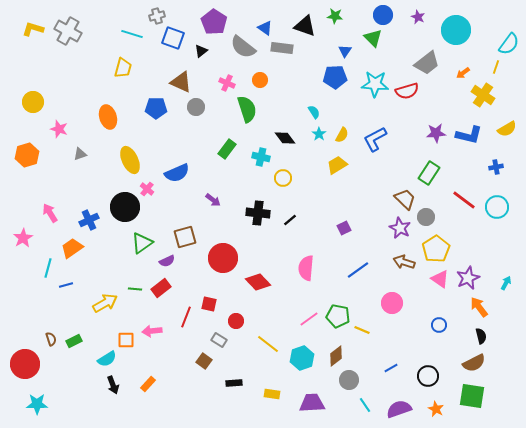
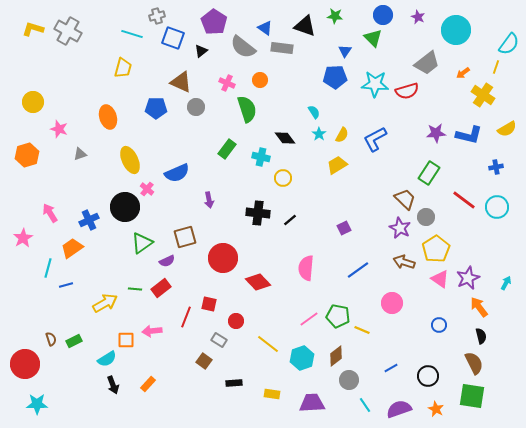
purple arrow at (213, 200): moved 4 px left; rotated 42 degrees clockwise
brown semicircle at (474, 363): rotated 90 degrees counterclockwise
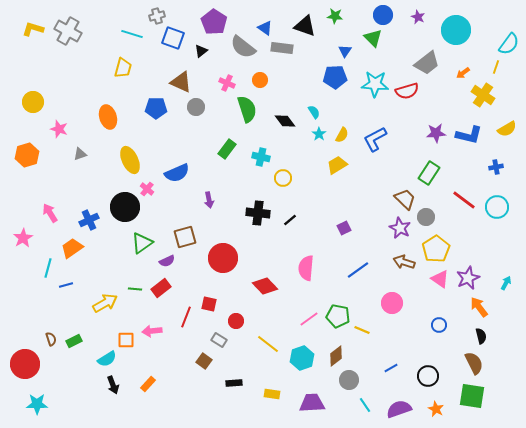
black diamond at (285, 138): moved 17 px up
red diamond at (258, 282): moved 7 px right, 4 px down
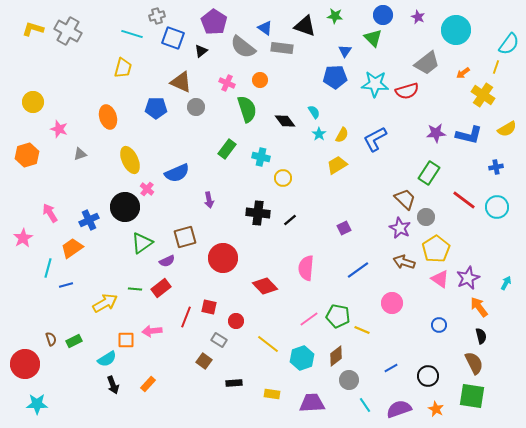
red square at (209, 304): moved 3 px down
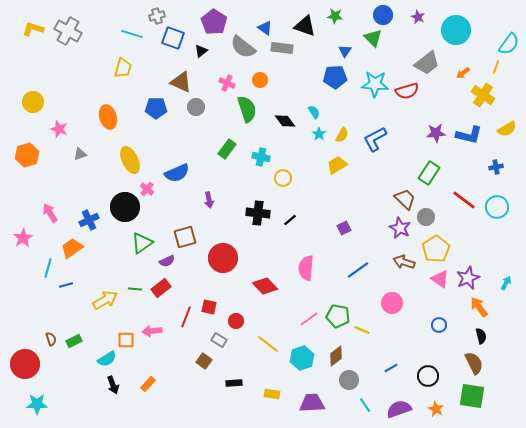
yellow arrow at (105, 303): moved 3 px up
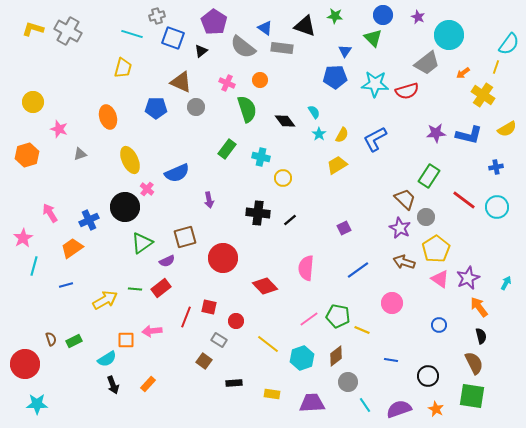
cyan circle at (456, 30): moved 7 px left, 5 px down
green rectangle at (429, 173): moved 3 px down
cyan line at (48, 268): moved 14 px left, 2 px up
blue line at (391, 368): moved 8 px up; rotated 40 degrees clockwise
gray circle at (349, 380): moved 1 px left, 2 px down
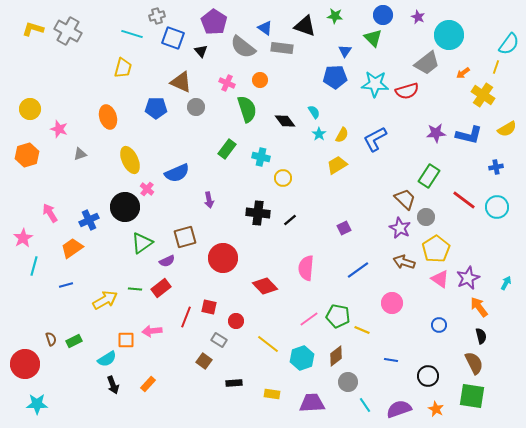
black triangle at (201, 51): rotated 32 degrees counterclockwise
yellow circle at (33, 102): moved 3 px left, 7 px down
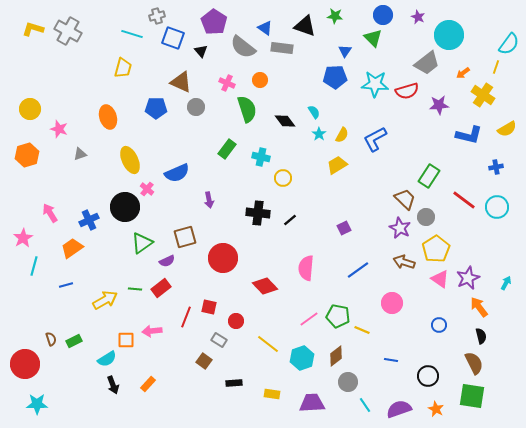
purple star at (436, 133): moved 3 px right, 28 px up
